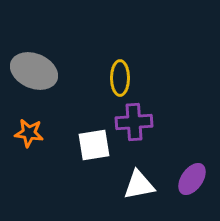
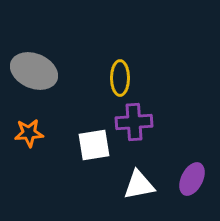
orange star: rotated 12 degrees counterclockwise
purple ellipse: rotated 8 degrees counterclockwise
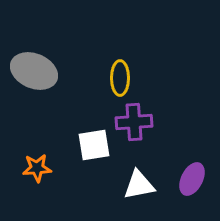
orange star: moved 8 px right, 35 px down
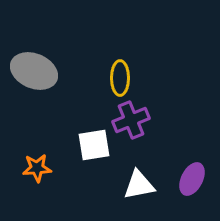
purple cross: moved 3 px left, 2 px up; rotated 18 degrees counterclockwise
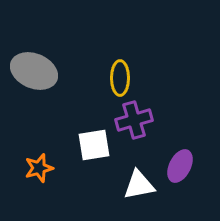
purple cross: moved 3 px right; rotated 6 degrees clockwise
orange star: moved 2 px right; rotated 12 degrees counterclockwise
purple ellipse: moved 12 px left, 13 px up
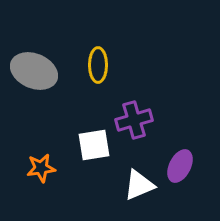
yellow ellipse: moved 22 px left, 13 px up
orange star: moved 2 px right; rotated 8 degrees clockwise
white triangle: rotated 12 degrees counterclockwise
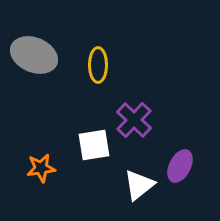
gray ellipse: moved 16 px up
purple cross: rotated 30 degrees counterclockwise
white triangle: rotated 16 degrees counterclockwise
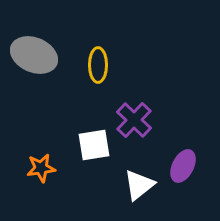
purple ellipse: moved 3 px right
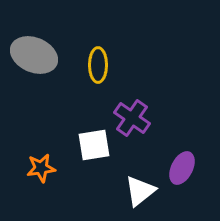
purple cross: moved 2 px left, 2 px up; rotated 9 degrees counterclockwise
purple ellipse: moved 1 px left, 2 px down
white triangle: moved 1 px right, 6 px down
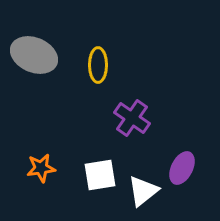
white square: moved 6 px right, 30 px down
white triangle: moved 3 px right
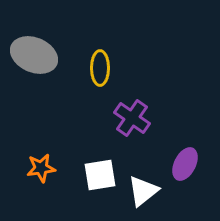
yellow ellipse: moved 2 px right, 3 px down
purple ellipse: moved 3 px right, 4 px up
